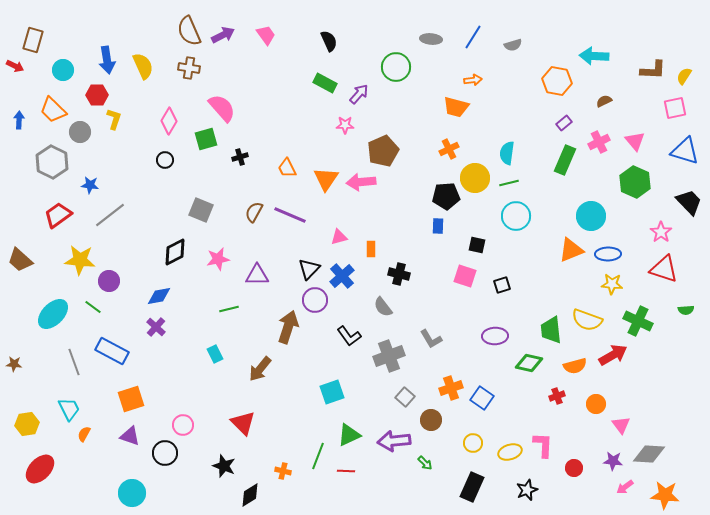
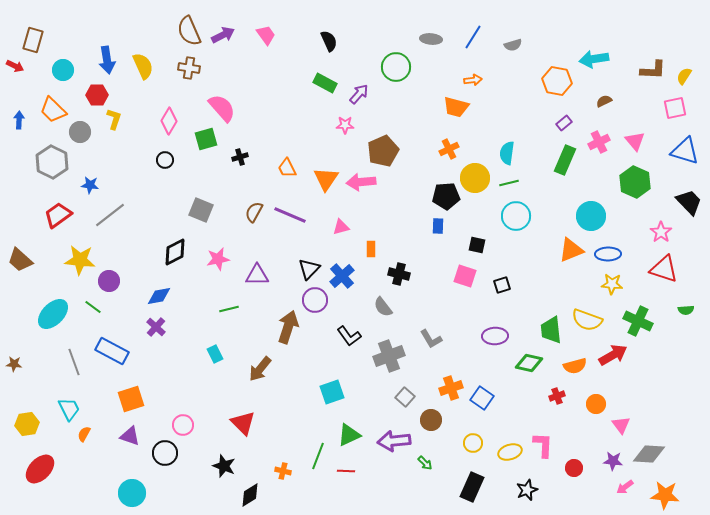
cyan arrow at (594, 56): moved 3 px down; rotated 12 degrees counterclockwise
pink triangle at (339, 237): moved 2 px right, 10 px up
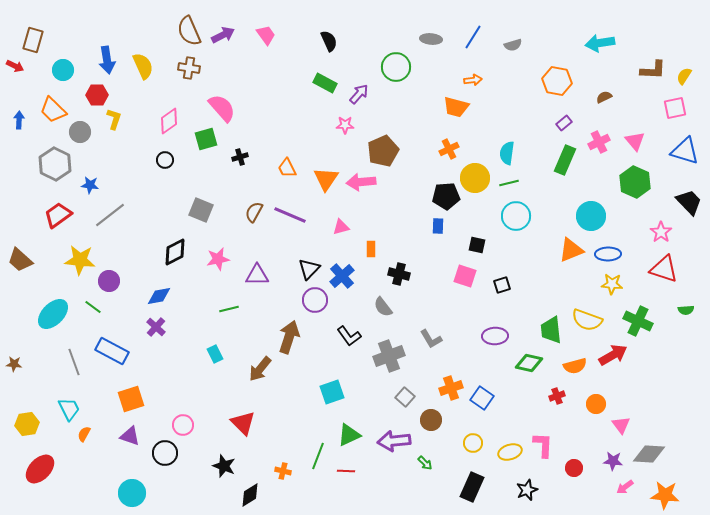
cyan arrow at (594, 59): moved 6 px right, 16 px up
brown semicircle at (604, 101): moved 4 px up
pink diamond at (169, 121): rotated 24 degrees clockwise
gray hexagon at (52, 162): moved 3 px right, 2 px down
brown arrow at (288, 327): moved 1 px right, 10 px down
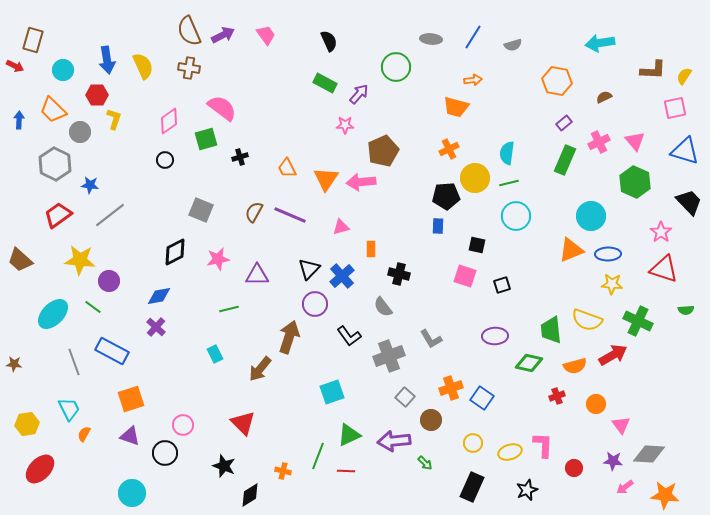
pink semicircle at (222, 108): rotated 12 degrees counterclockwise
purple circle at (315, 300): moved 4 px down
